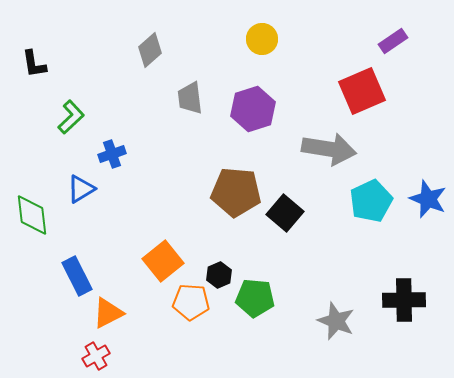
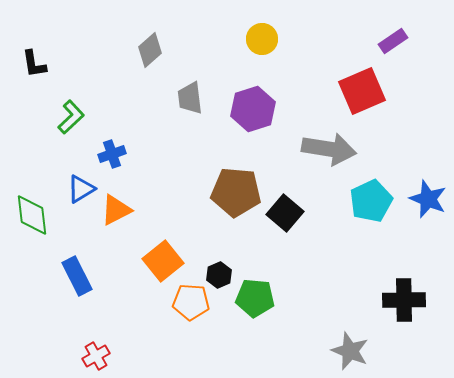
orange triangle: moved 8 px right, 103 px up
gray star: moved 14 px right, 30 px down
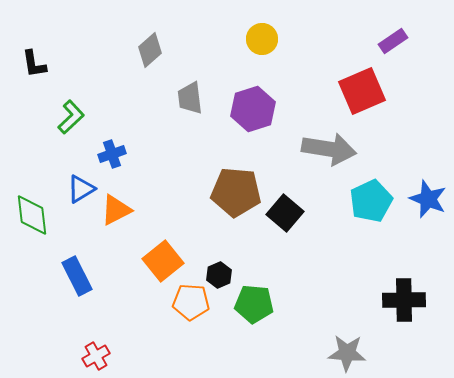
green pentagon: moved 1 px left, 6 px down
gray star: moved 3 px left, 2 px down; rotated 18 degrees counterclockwise
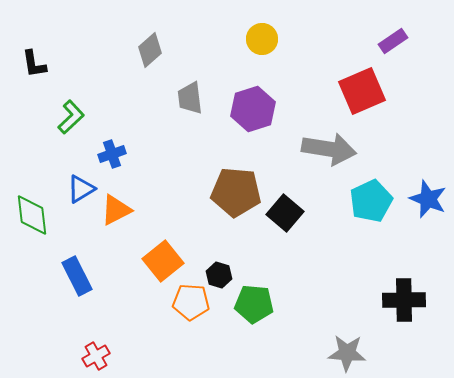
black hexagon: rotated 20 degrees counterclockwise
